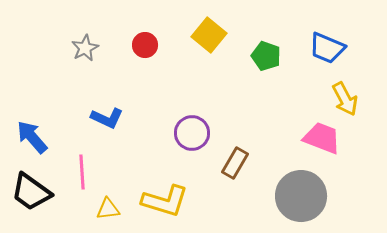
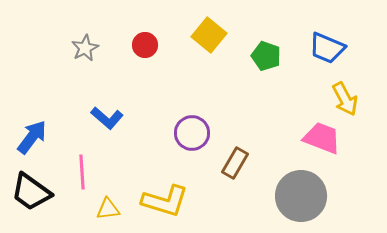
blue L-shape: rotated 16 degrees clockwise
blue arrow: rotated 78 degrees clockwise
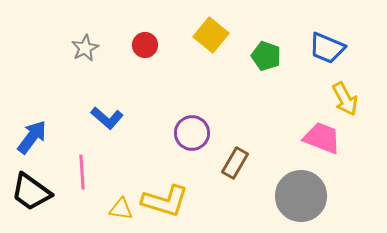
yellow square: moved 2 px right
yellow triangle: moved 13 px right; rotated 15 degrees clockwise
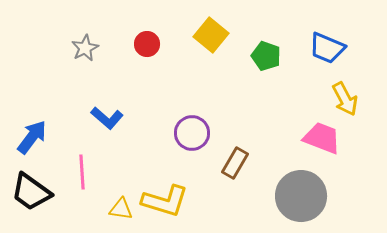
red circle: moved 2 px right, 1 px up
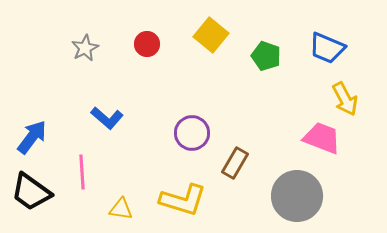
gray circle: moved 4 px left
yellow L-shape: moved 18 px right, 1 px up
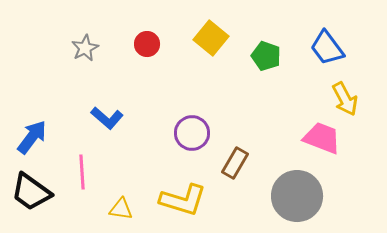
yellow square: moved 3 px down
blue trapezoid: rotated 30 degrees clockwise
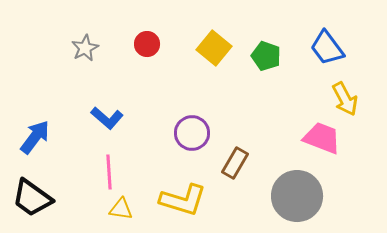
yellow square: moved 3 px right, 10 px down
blue arrow: moved 3 px right
pink line: moved 27 px right
black trapezoid: moved 1 px right, 6 px down
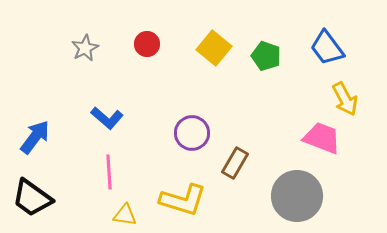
yellow triangle: moved 4 px right, 6 px down
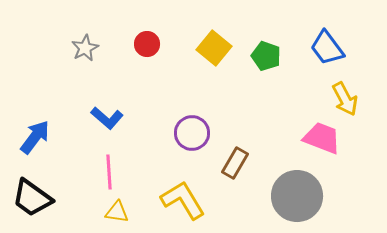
yellow L-shape: rotated 138 degrees counterclockwise
yellow triangle: moved 8 px left, 3 px up
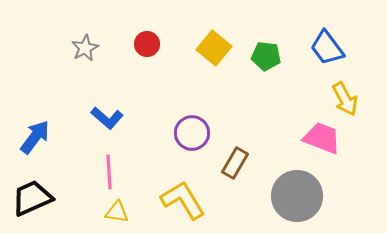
green pentagon: rotated 12 degrees counterclockwise
black trapezoid: rotated 120 degrees clockwise
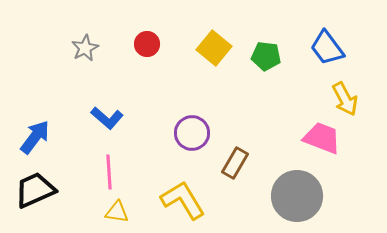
black trapezoid: moved 3 px right, 8 px up
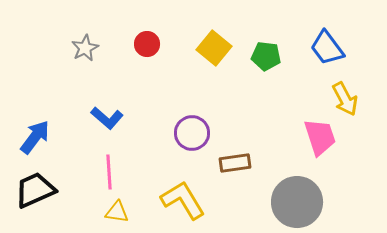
pink trapezoid: moved 2 px left, 1 px up; rotated 51 degrees clockwise
brown rectangle: rotated 52 degrees clockwise
gray circle: moved 6 px down
